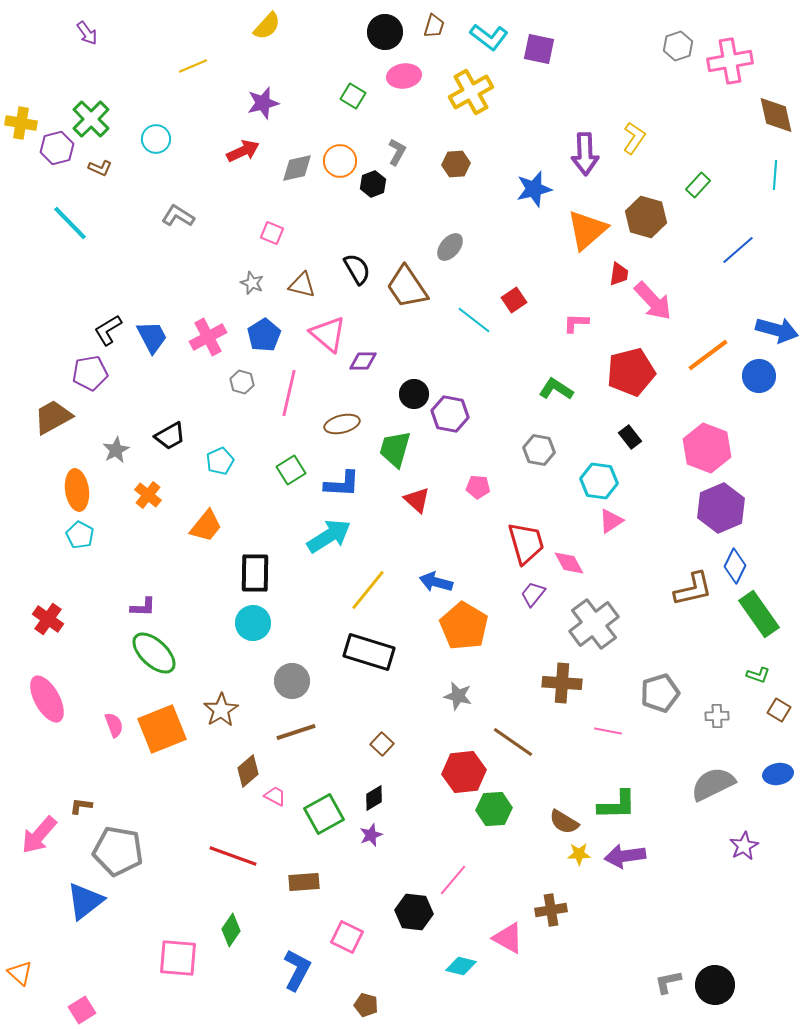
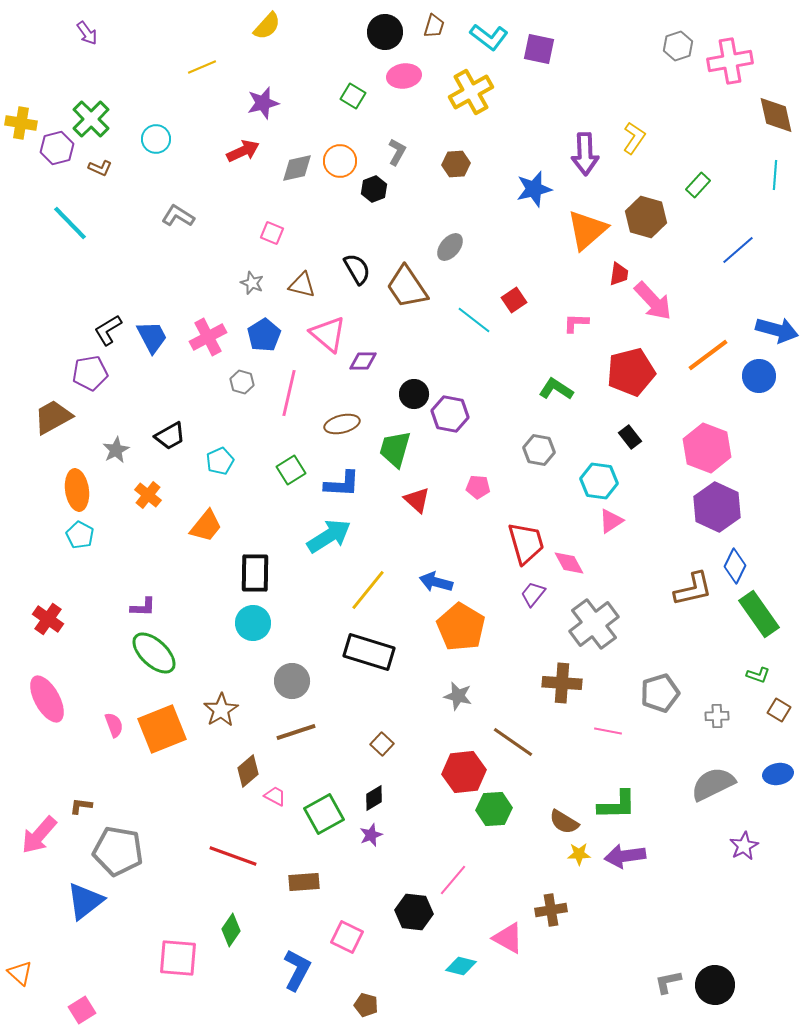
yellow line at (193, 66): moved 9 px right, 1 px down
black hexagon at (373, 184): moved 1 px right, 5 px down
purple hexagon at (721, 508): moved 4 px left, 1 px up; rotated 12 degrees counterclockwise
orange pentagon at (464, 626): moved 3 px left, 1 px down
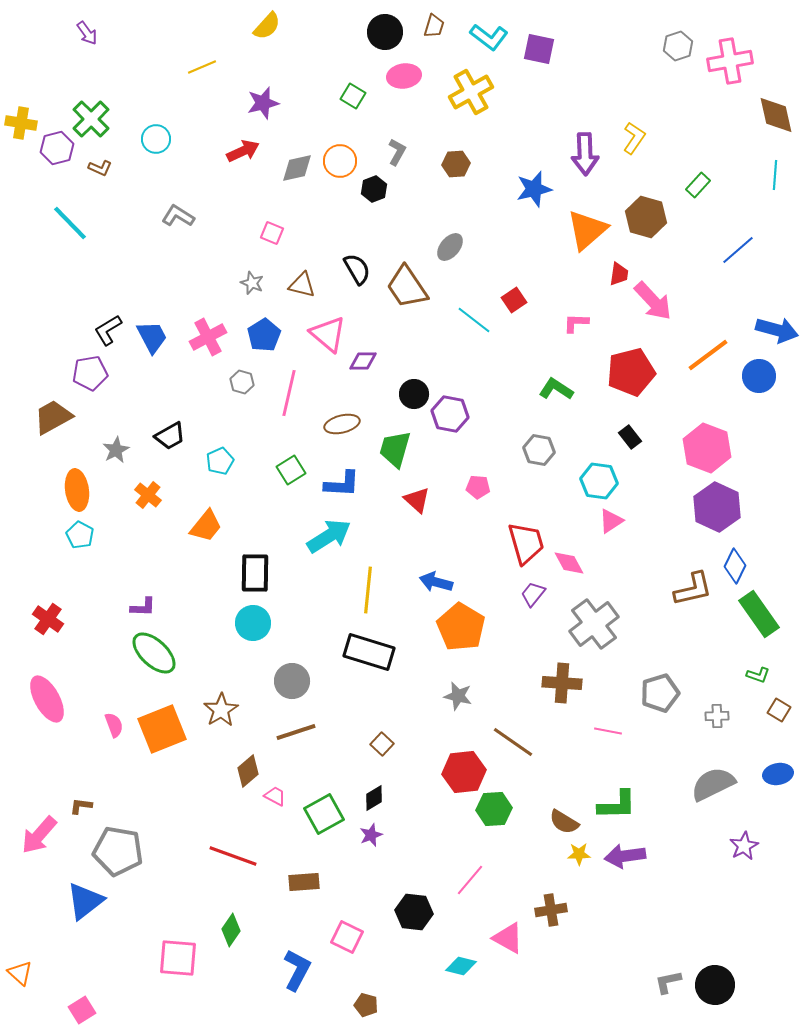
yellow line at (368, 590): rotated 33 degrees counterclockwise
pink line at (453, 880): moved 17 px right
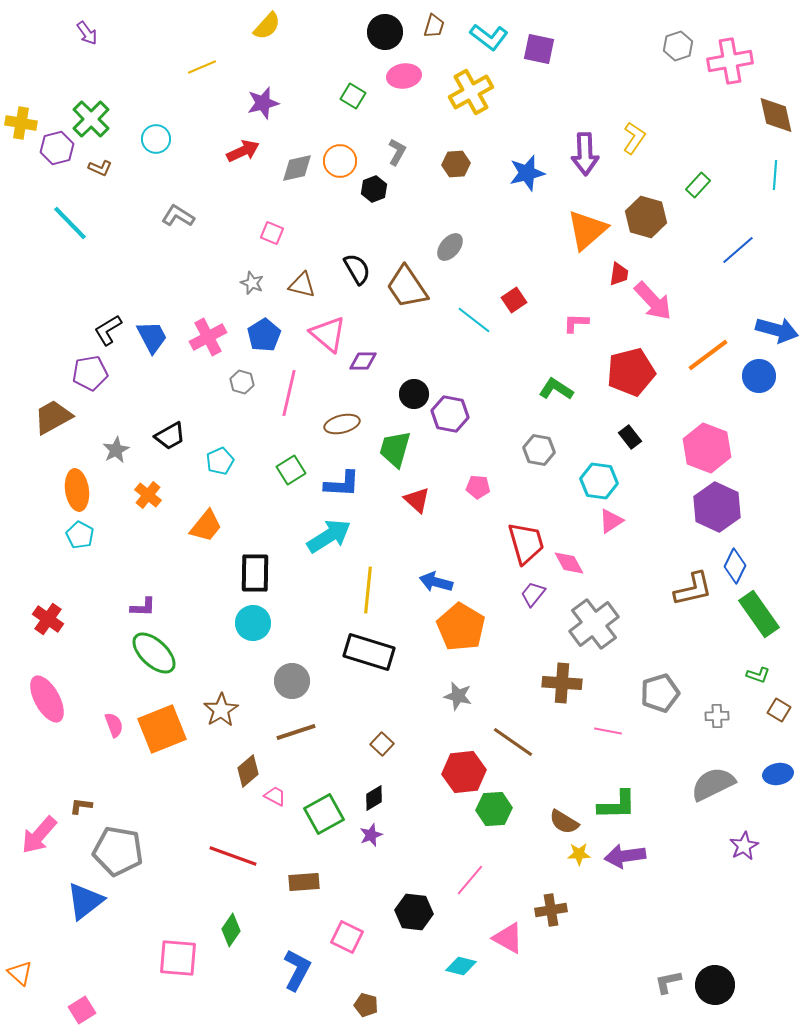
blue star at (534, 189): moved 7 px left, 16 px up
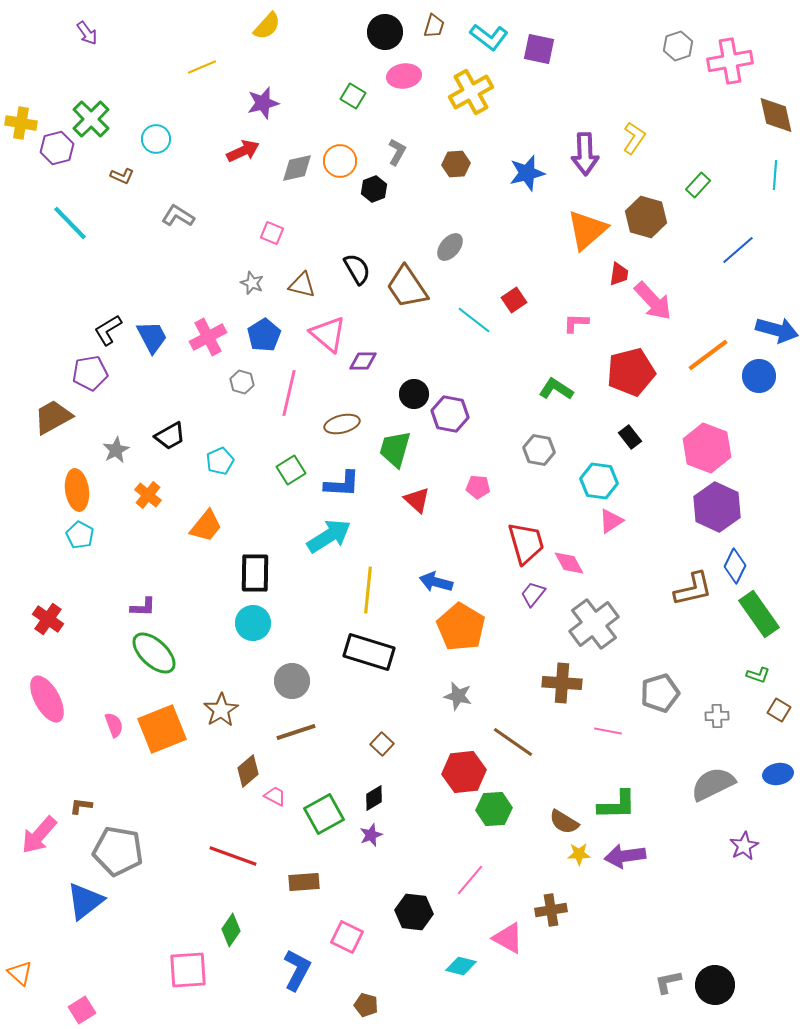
brown L-shape at (100, 168): moved 22 px right, 8 px down
pink square at (178, 958): moved 10 px right, 12 px down; rotated 9 degrees counterclockwise
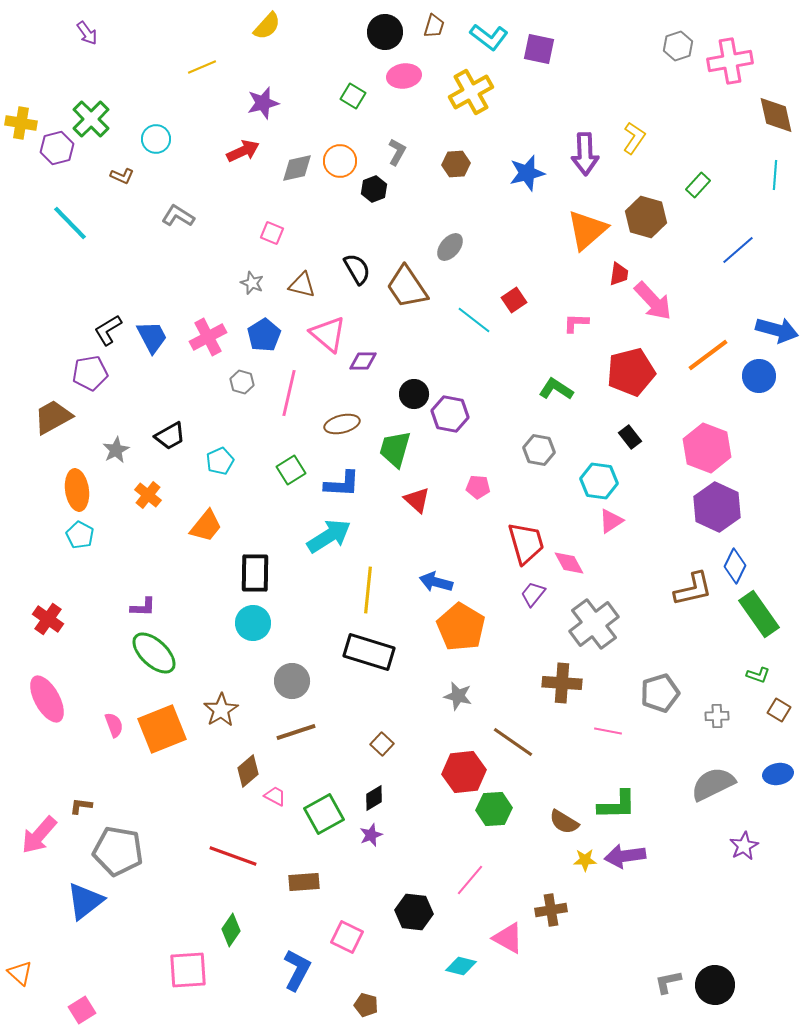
yellow star at (579, 854): moved 6 px right, 6 px down
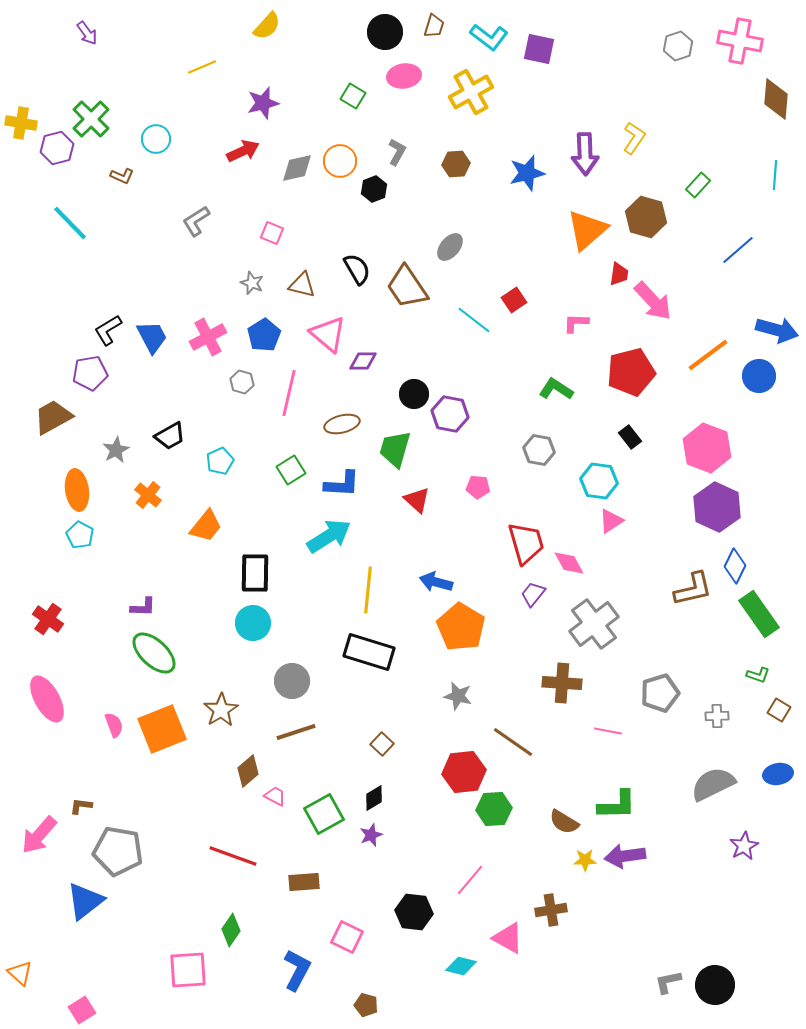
pink cross at (730, 61): moved 10 px right, 20 px up; rotated 21 degrees clockwise
brown diamond at (776, 115): moved 16 px up; rotated 18 degrees clockwise
gray L-shape at (178, 216): moved 18 px right, 5 px down; rotated 64 degrees counterclockwise
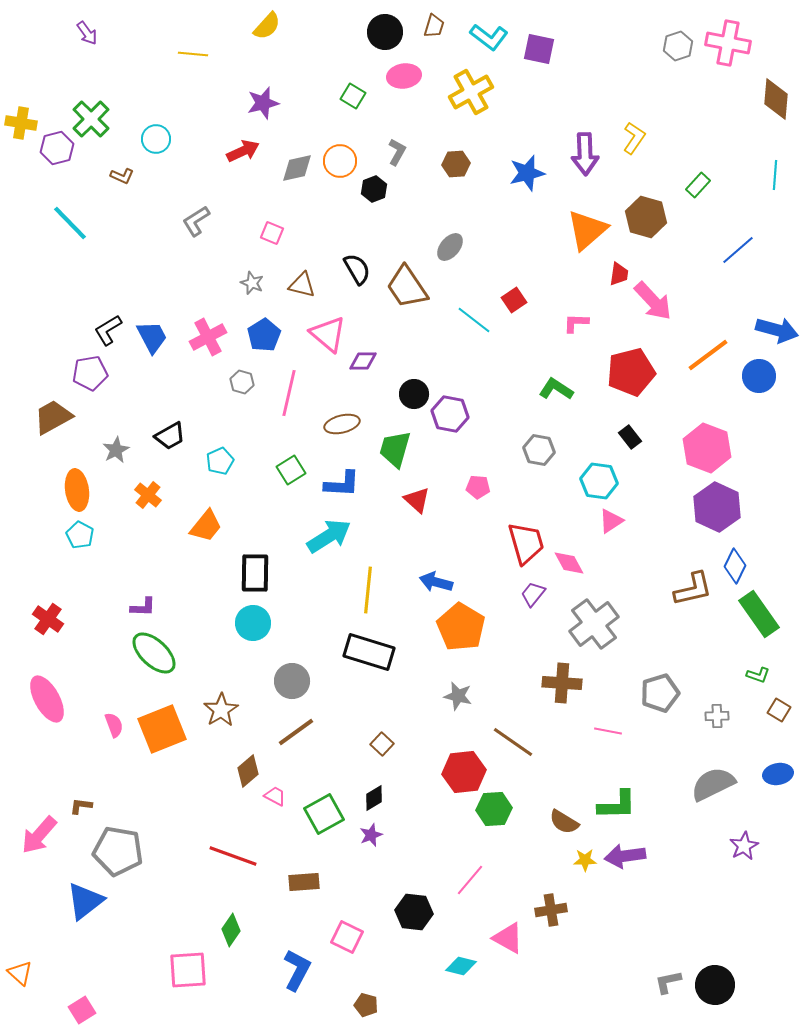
pink cross at (740, 41): moved 12 px left, 2 px down
yellow line at (202, 67): moved 9 px left, 13 px up; rotated 28 degrees clockwise
brown line at (296, 732): rotated 18 degrees counterclockwise
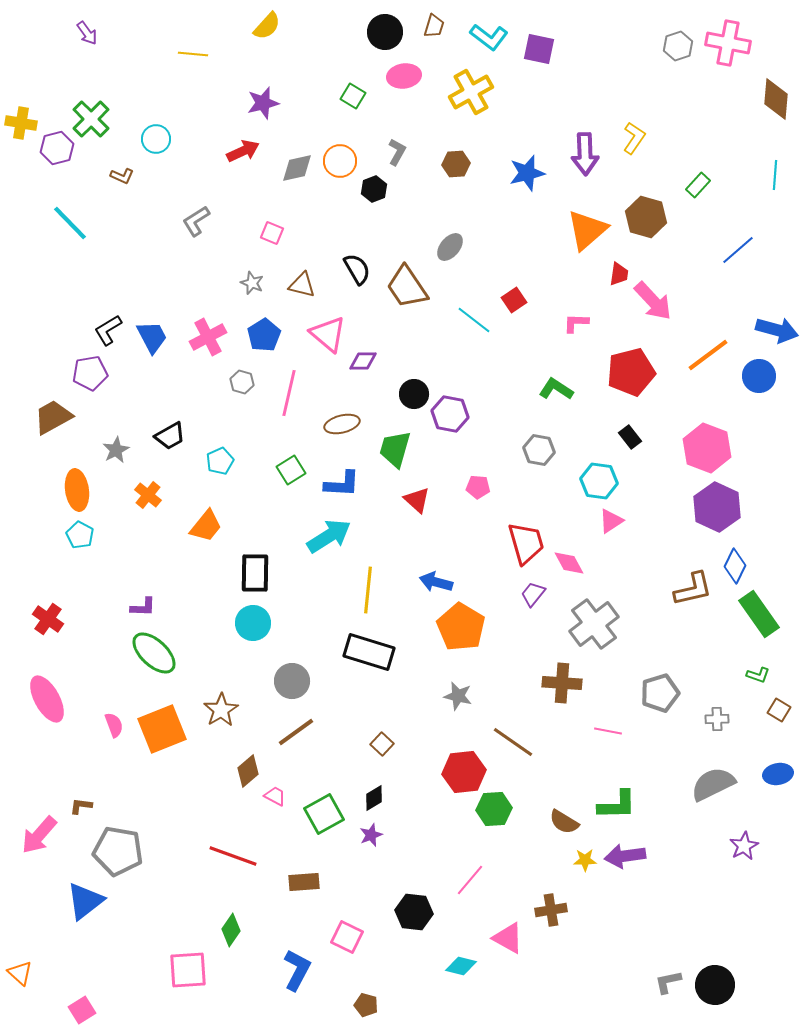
gray cross at (717, 716): moved 3 px down
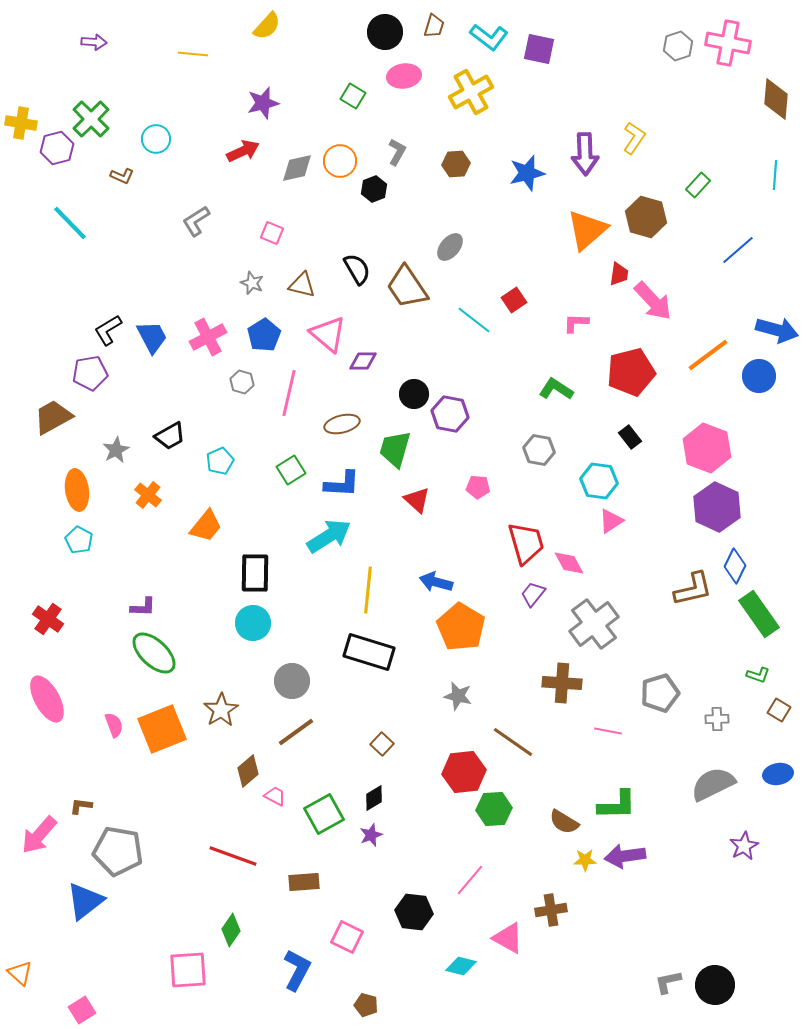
purple arrow at (87, 33): moved 7 px right, 9 px down; rotated 50 degrees counterclockwise
cyan pentagon at (80, 535): moved 1 px left, 5 px down
